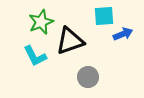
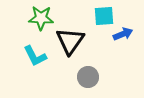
green star: moved 4 px up; rotated 25 degrees clockwise
black triangle: rotated 36 degrees counterclockwise
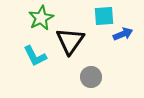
green star: rotated 30 degrees counterclockwise
gray circle: moved 3 px right
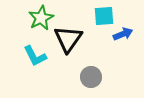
black triangle: moved 2 px left, 2 px up
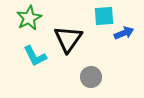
green star: moved 12 px left
blue arrow: moved 1 px right, 1 px up
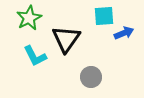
black triangle: moved 2 px left
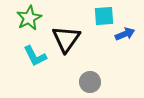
blue arrow: moved 1 px right, 1 px down
gray circle: moved 1 px left, 5 px down
